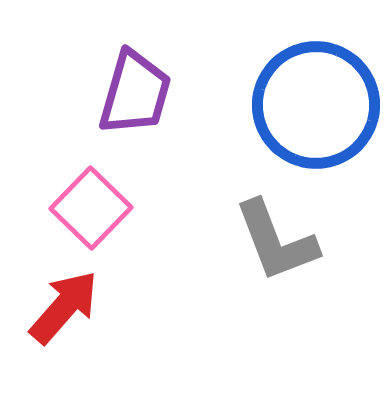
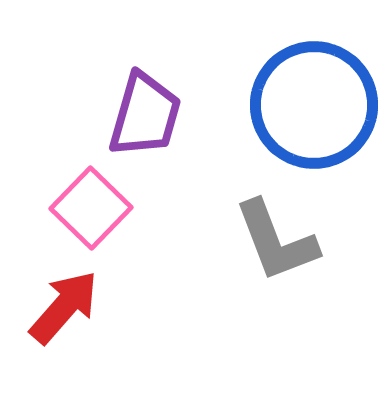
purple trapezoid: moved 10 px right, 22 px down
blue circle: moved 2 px left
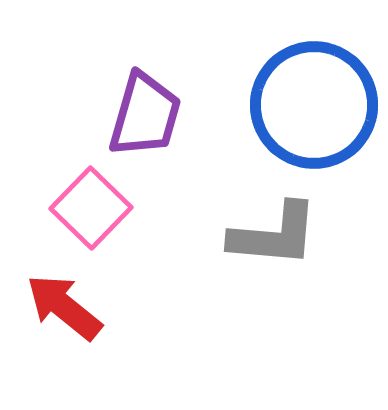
gray L-shape: moved 2 px left, 6 px up; rotated 64 degrees counterclockwise
red arrow: rotated 92 degrees counterclockwise
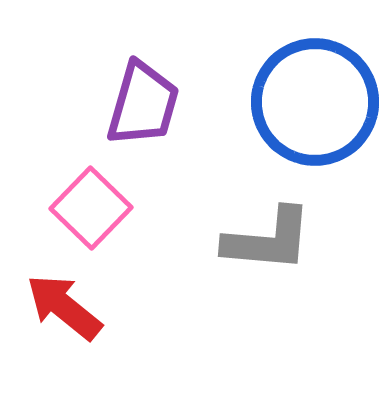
blue circle: moved 1 px right, 3 px up
purple trapezoid: moved 2 px left, 11 px up
gray L-shape: moved 6 px left, 5 px down
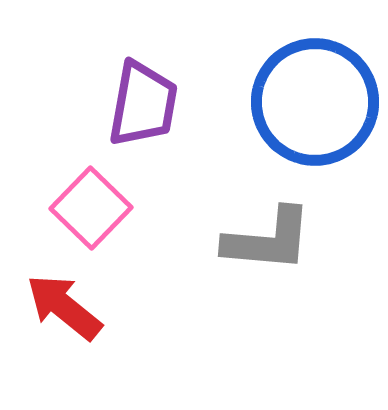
purple trapezoid: rotated 6 degrees counterclockwise
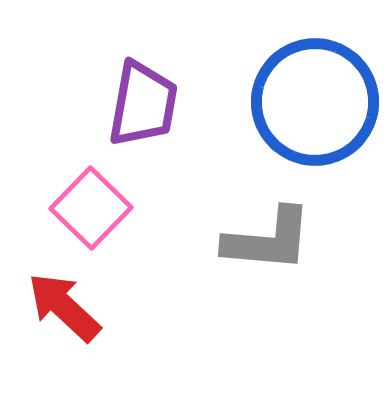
red arrow: rotated 4 degrees clockwise
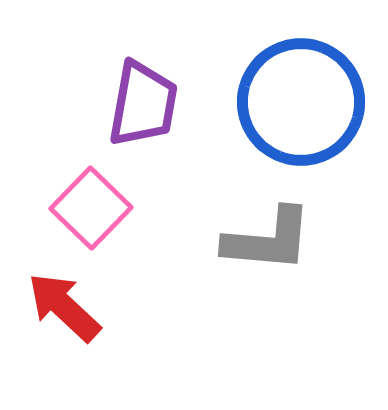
blue circle: moved 14 px left
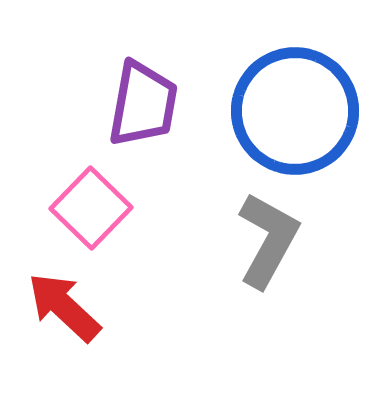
blue circle: moved 6 px left, 9 px down
gray L-shape: rotated 66 degrees counterclockwise
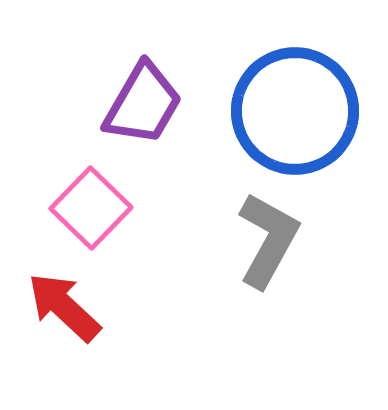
purple trapezoid: rotated 20 degrees clockwise
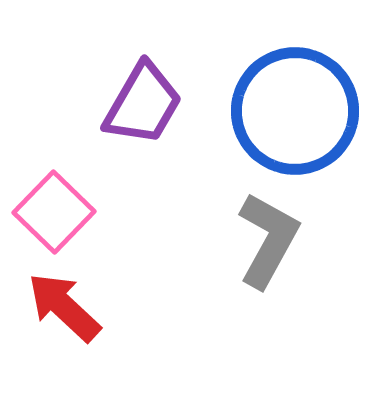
pink square: moved 37 px left, 4 px down
